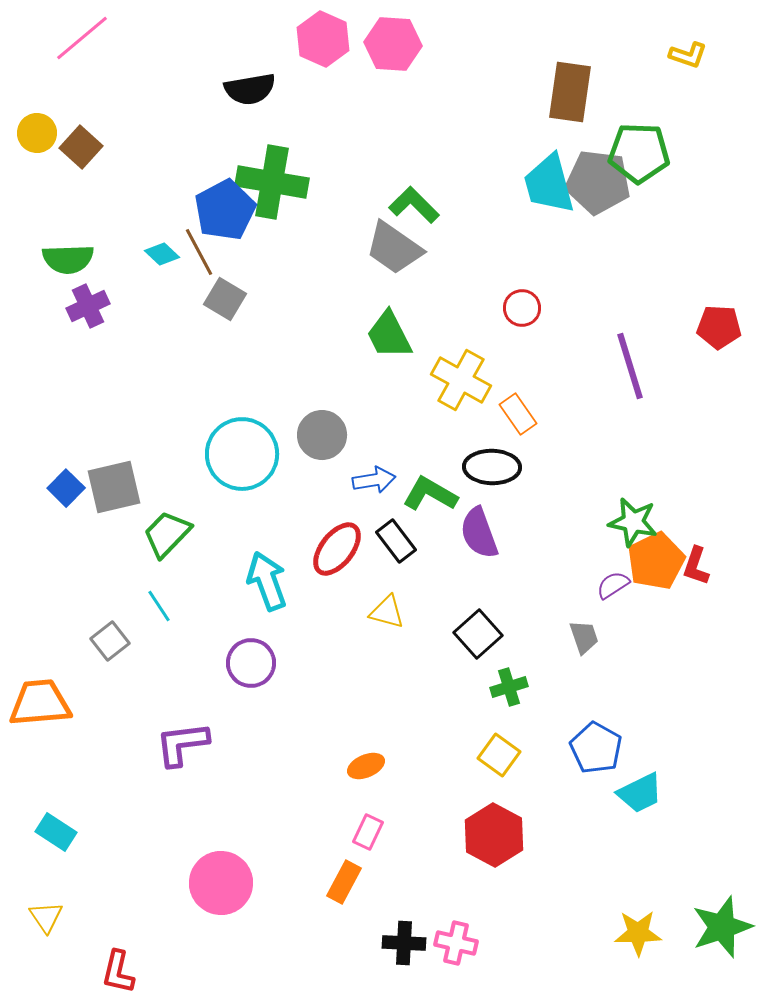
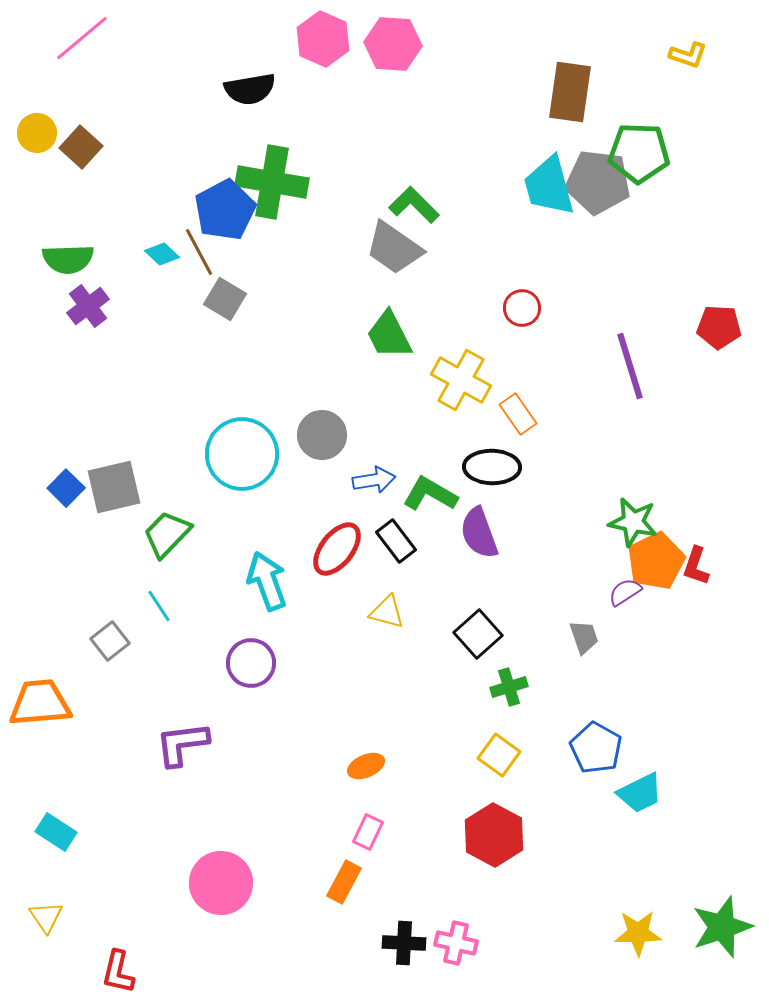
cyan trapezoid at (549, 184): moved 2 px down
purple cross at (88, 306): rotated 12 degrees counterclockwise
purple semicircle at (613, 585): moved 12 px right, 7 px down
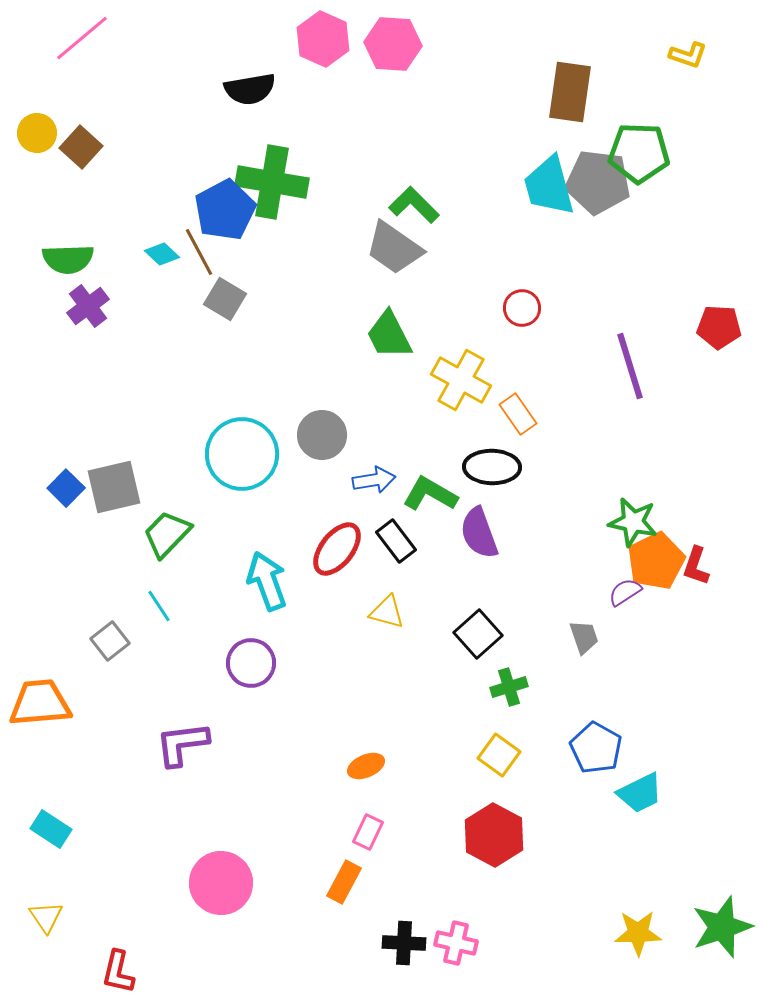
cyan rectangle at (56, 832): moved 5 px left, 3 px up
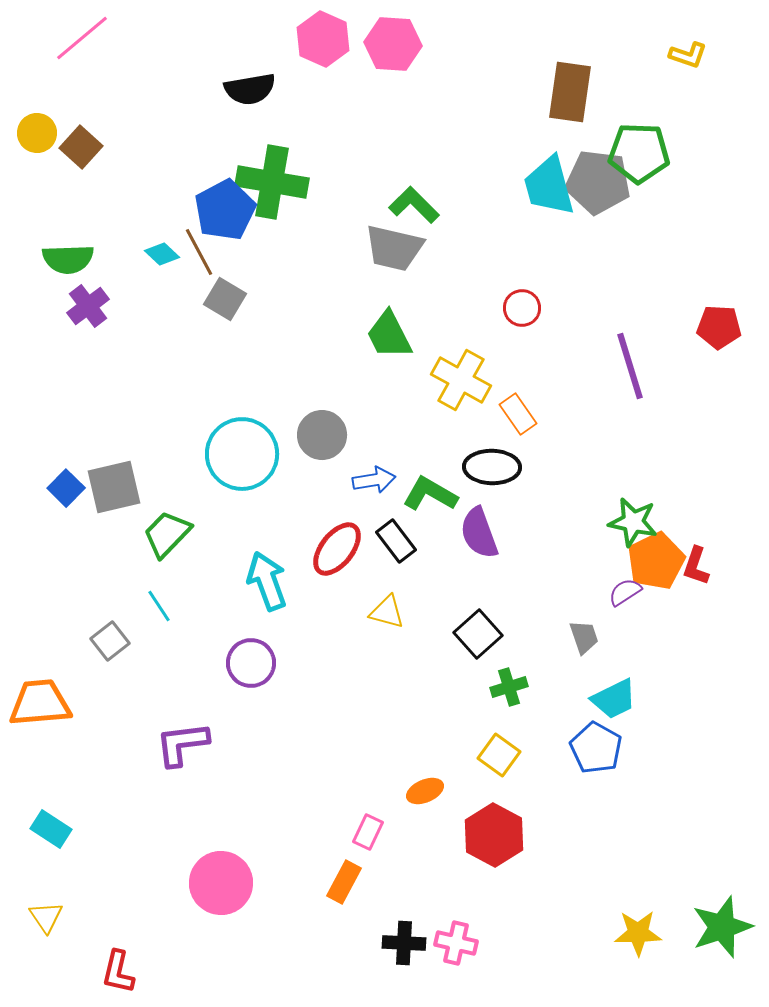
gray trapezoid at (394, 248): rotated 22 degrees counterclockwise
orange ellipse at (366, 766): moved 59 px right, 25 px down
cyan trapezoid at (640, 793): moved 26 px left, 94 px up
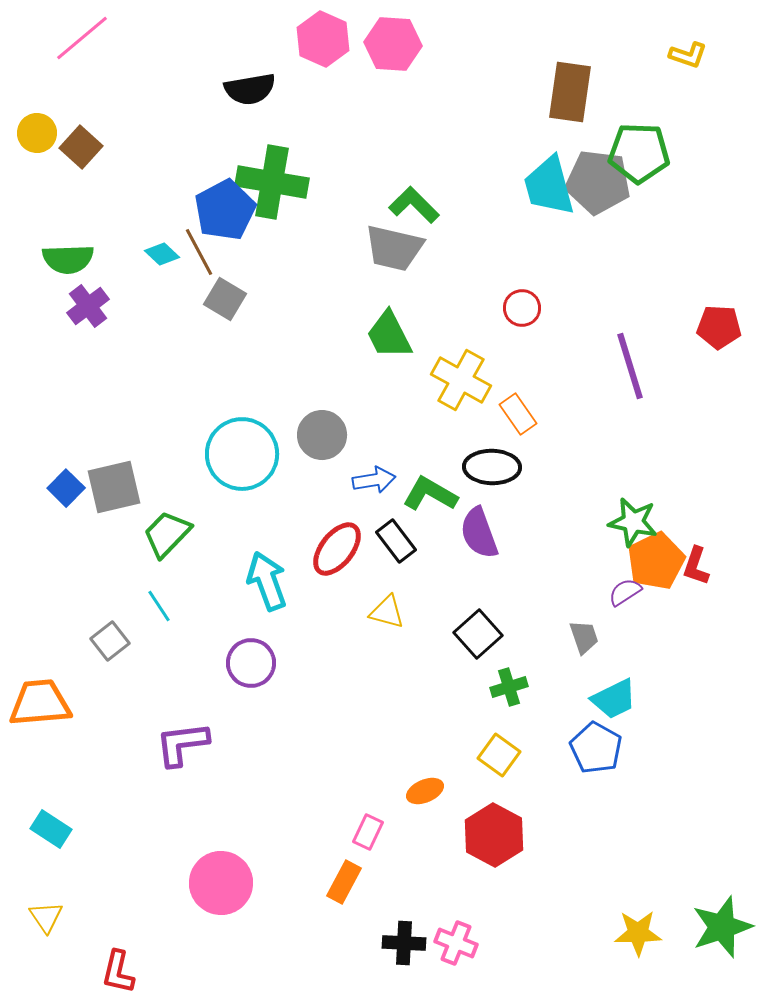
pink cross at (456, 943): rotated 9 degrees clockwise
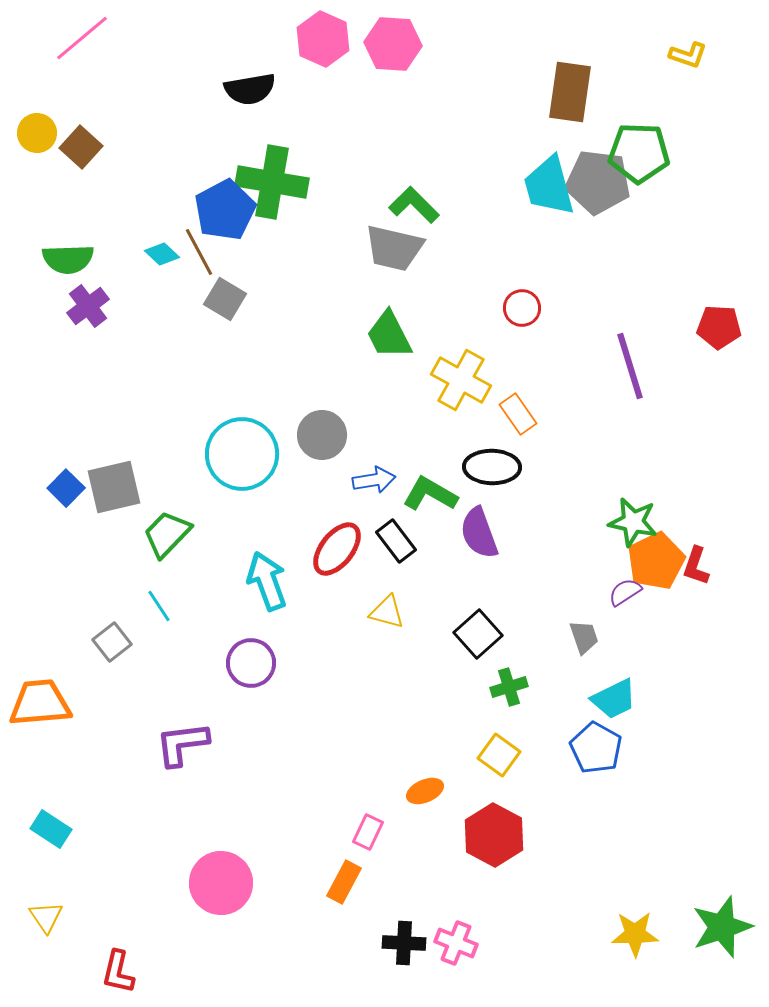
gray square at (110, 641): moved 2 px right, 1 px down
yellow star at (638, 933): moved 3 px left, 1 px down
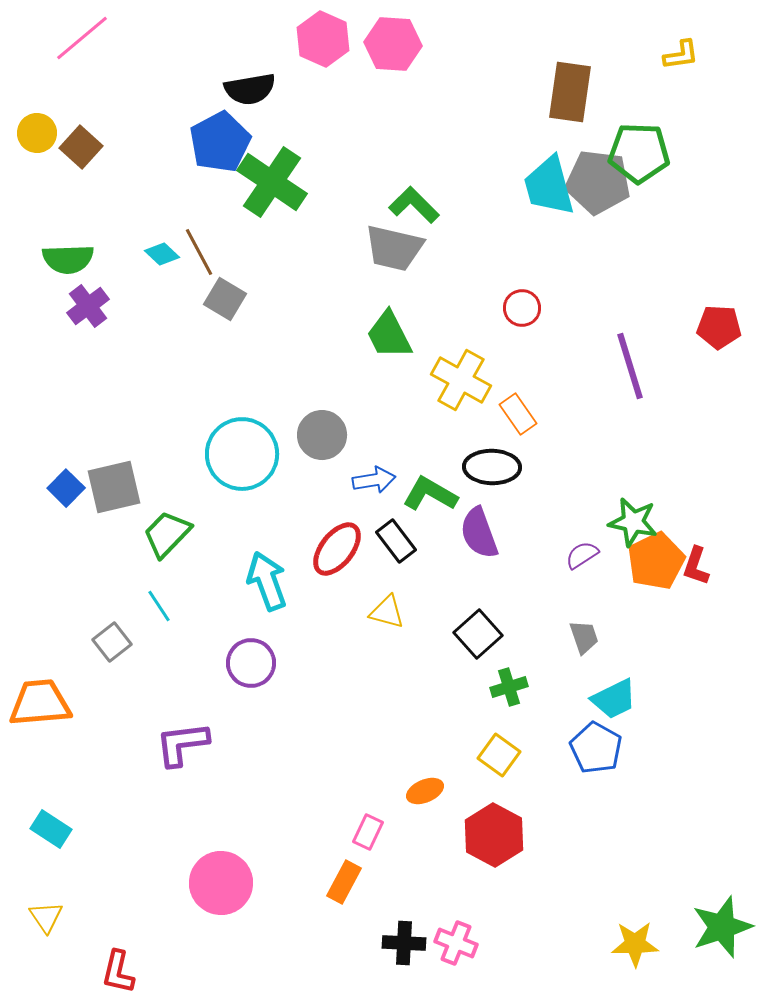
yellow L-shape at (688, 55): moved 7 px left; rotated 27 degrees counterclockwise
green cross at (272, 182): rotated 24 degrees clockwise
blue pentagon at (225, 210): moved 5 px left, 68 px up
purple semicircle at (625, 592): moved 43 px left, 37 px up
yellow star at (635, 934): moved 10 px down
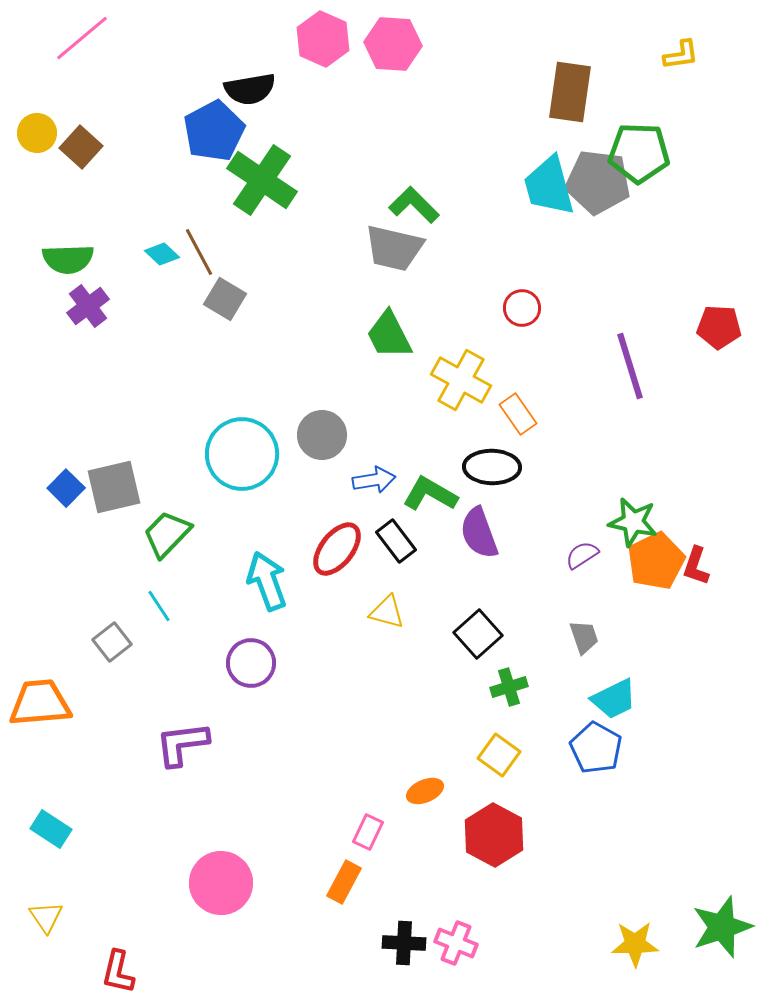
blue pentagon at (220, 142): moved 6 px left, 11 px up
green cross at (272, 182): moved 10 px left, 2 px up
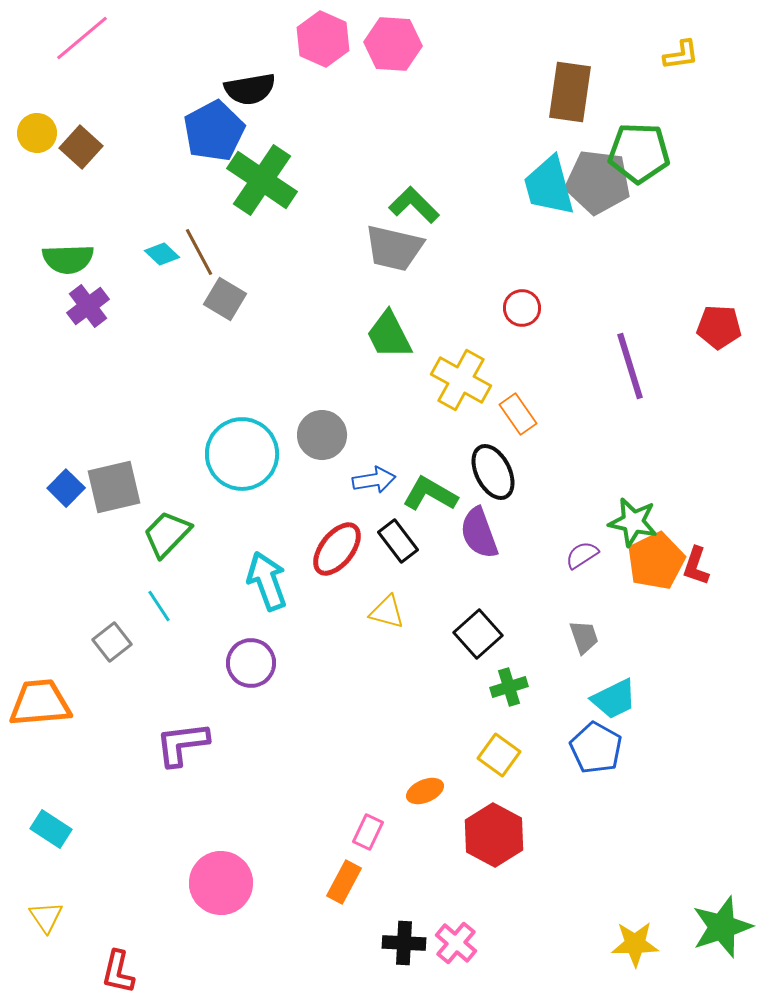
black ellipse at (492, 467): moved 1 px right, 5 px down; rotated 62 degrees clockwise
black rectangle at (396, 541): moved 2 px right
pink cross at (456, 943): rotated 18 degrees clockwise
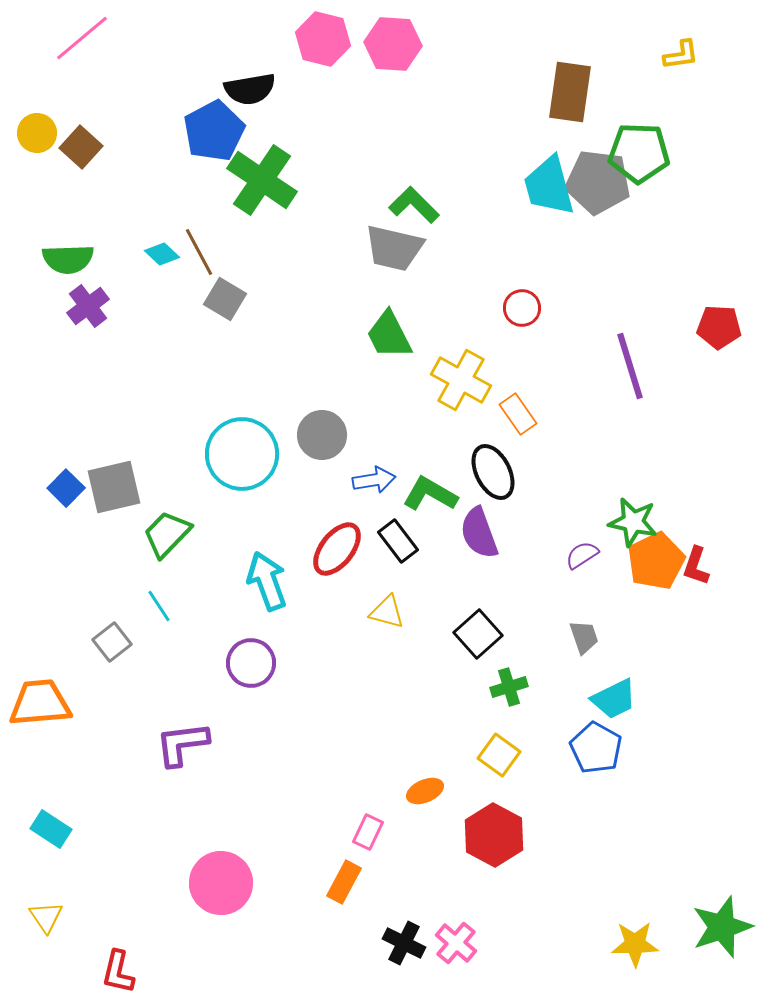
pink hexagon at (323, 39): rotated 10 degrees counterclockwise
black cross at (404, 943): rotated 24 degrees clockwise
